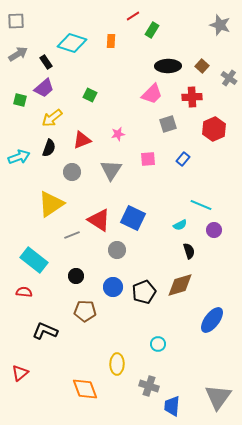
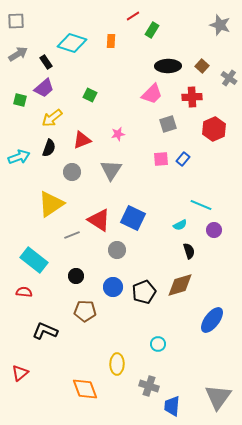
pink square at (148, 159): moved 13 px right
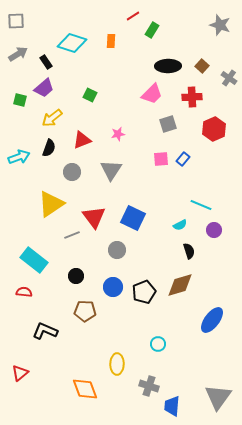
red triangle at (99, 220): moved 5 px left, 3 px up; rotated 20 degrees clockwise
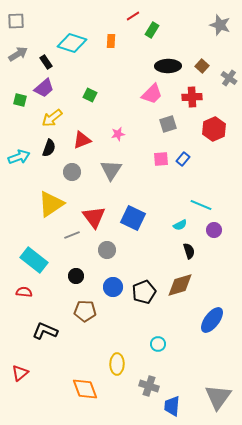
gray circle at (117, 250): moved 10 px left
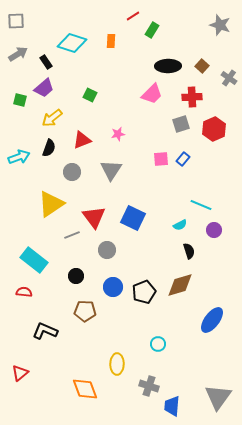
gray square at (168, 124): moved 13 px right
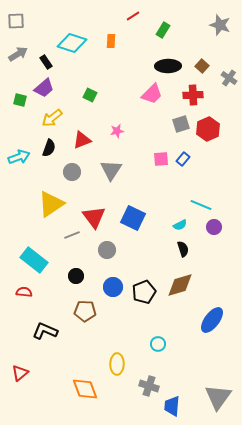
green rectangle at (152, 30): moved 11 px right
red cross at (192, 97): moved 1 px right, 2 px up
red hexagon at (214, 129): moved 6 px left
pink star at (118, 134): moved 1 px left, 3 px up
purple circle at (214, 230): moved 3 px up
black semicircle at (189, 251): moved 6 px left, 2 px up
